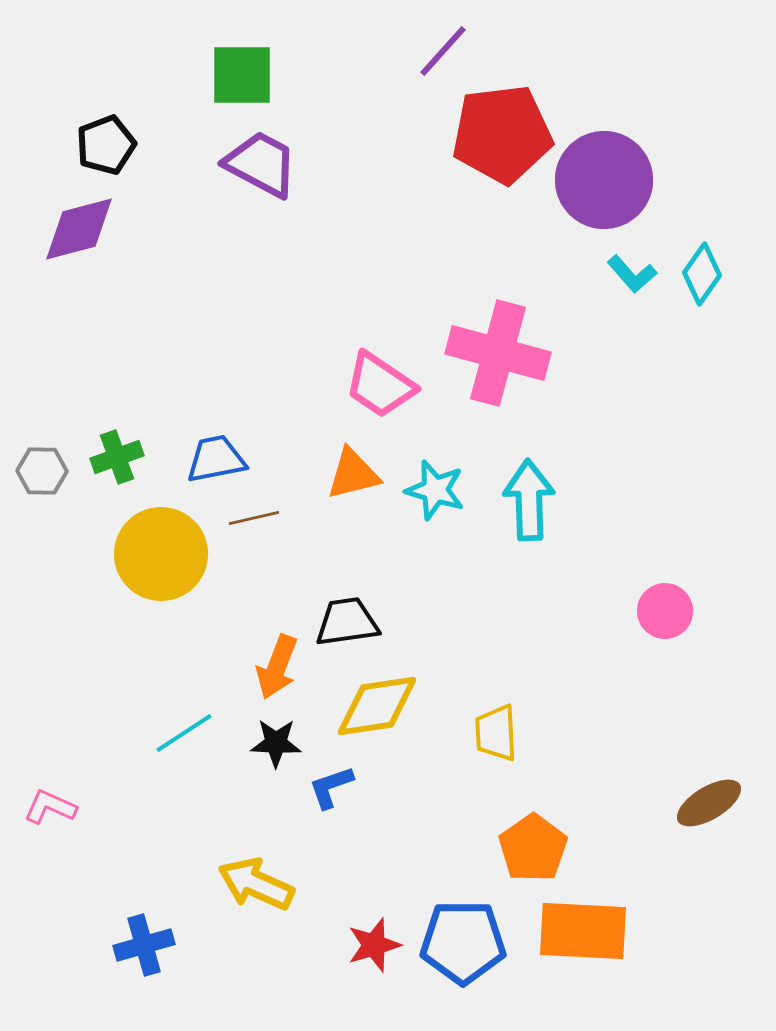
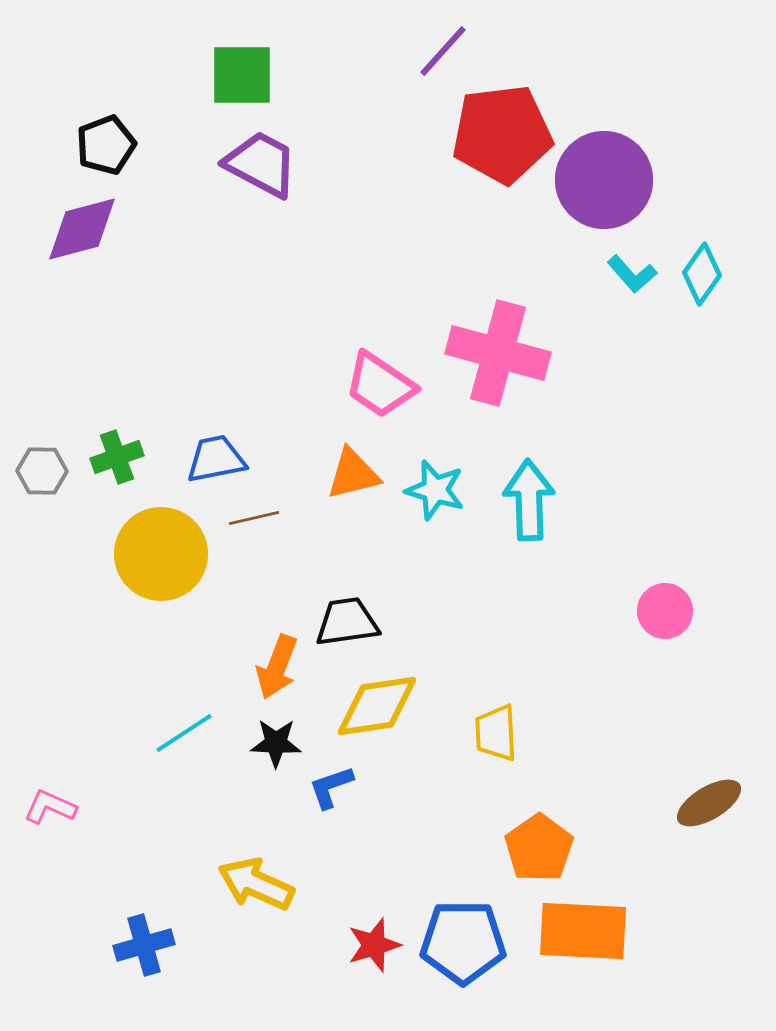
purple diamond: moved 3 px right
orange pentagon: moved 6 px right
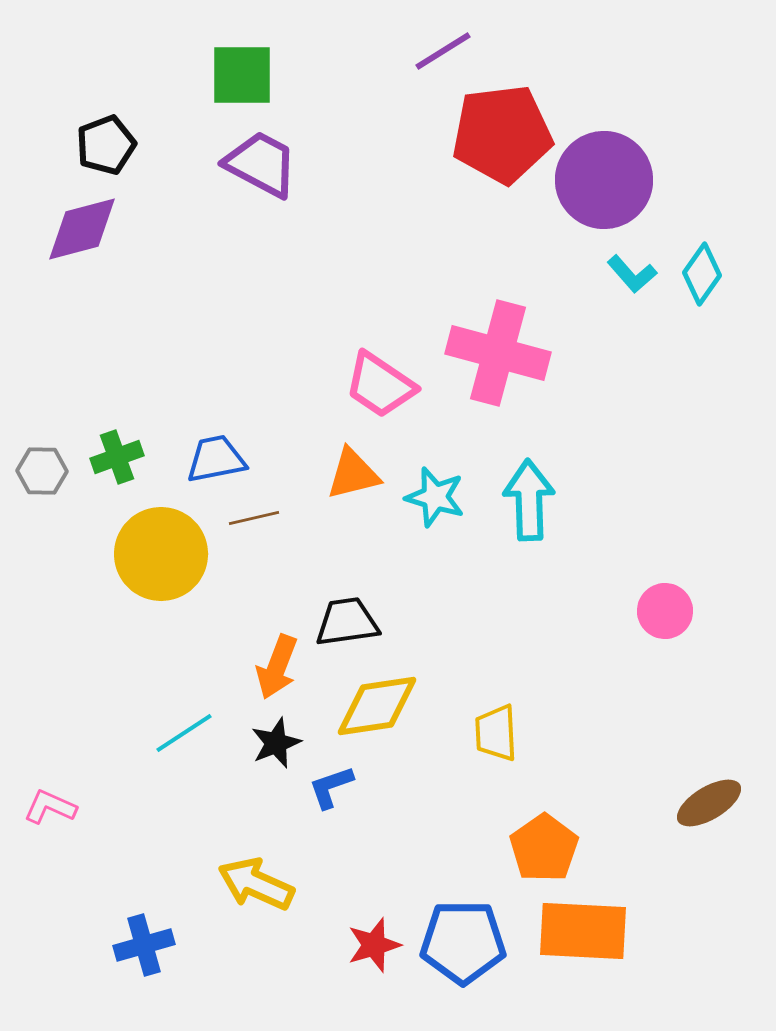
purple line: rotated 16 degrees clockwise
cyan star: moved 7 px down
black star: rotated 24 degrees counterclockwise
orange pentagon: moved 5 px right
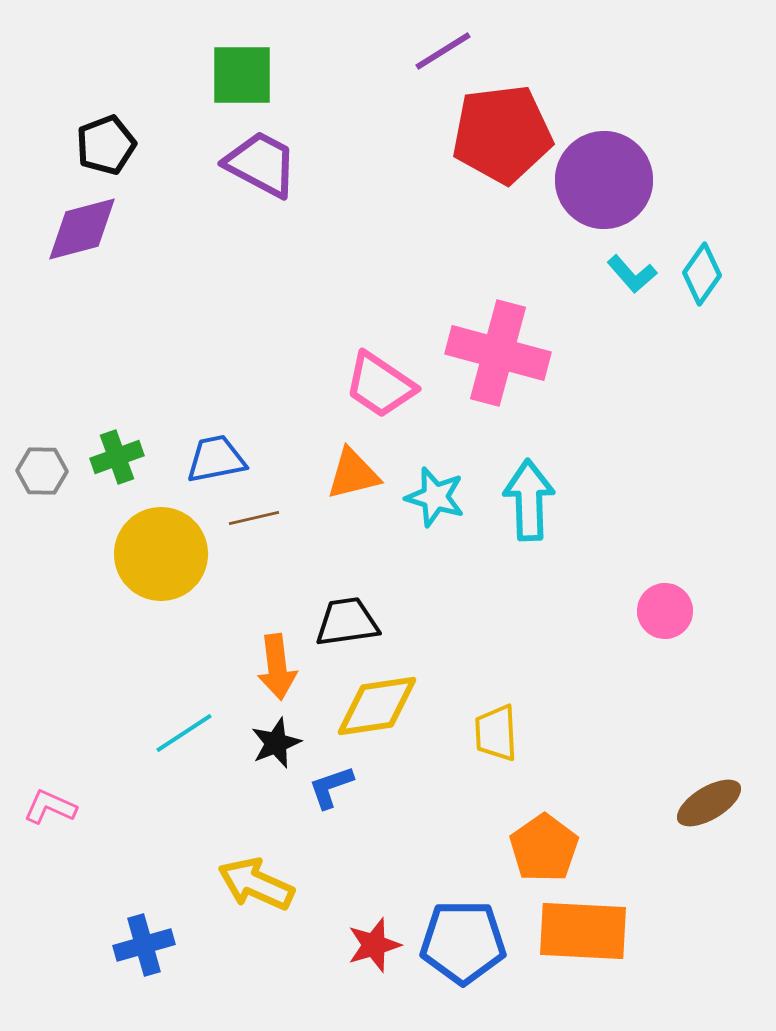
orange arrow: rotated 28 degrees counterclockwise
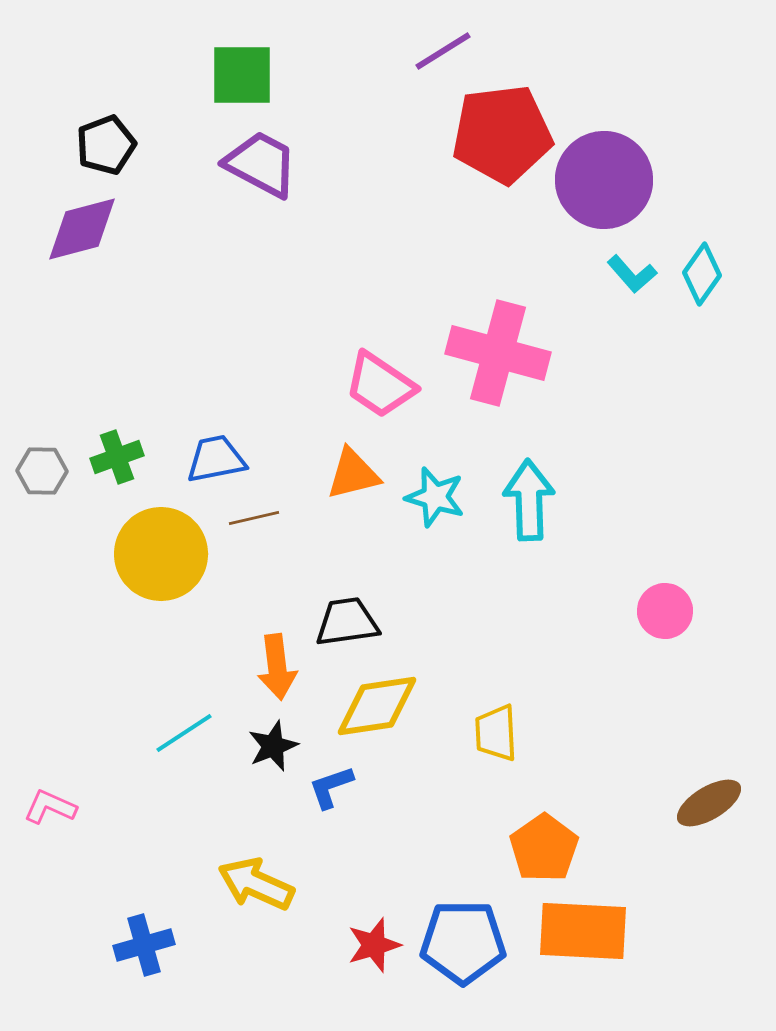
black star: moved 3 px left, 3 px down
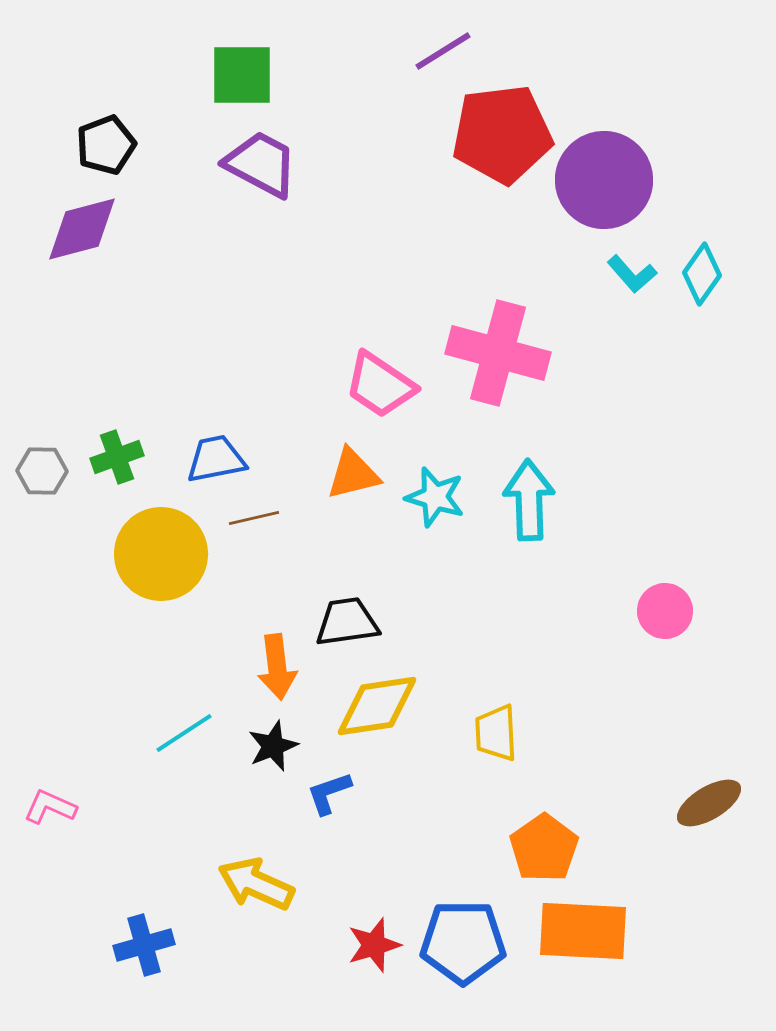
blue L-shape: moved 2 px left, 6 px down
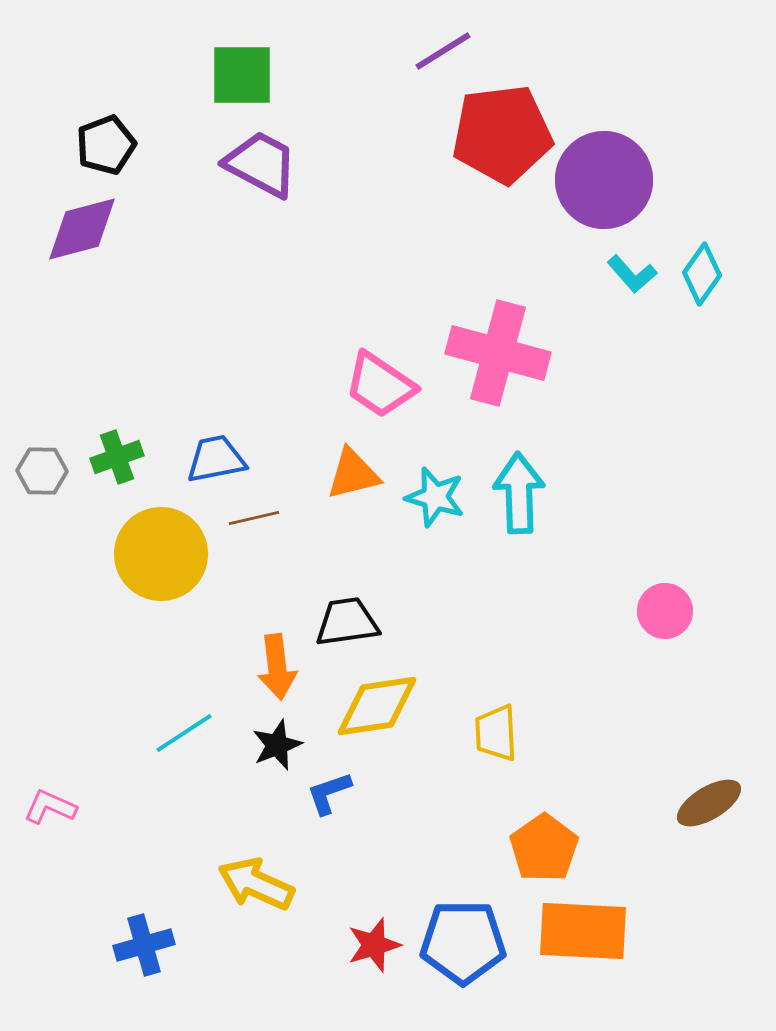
cyan arrow: moved 10 px left, 7 px up
black star: moved 4 px right, 1 px up
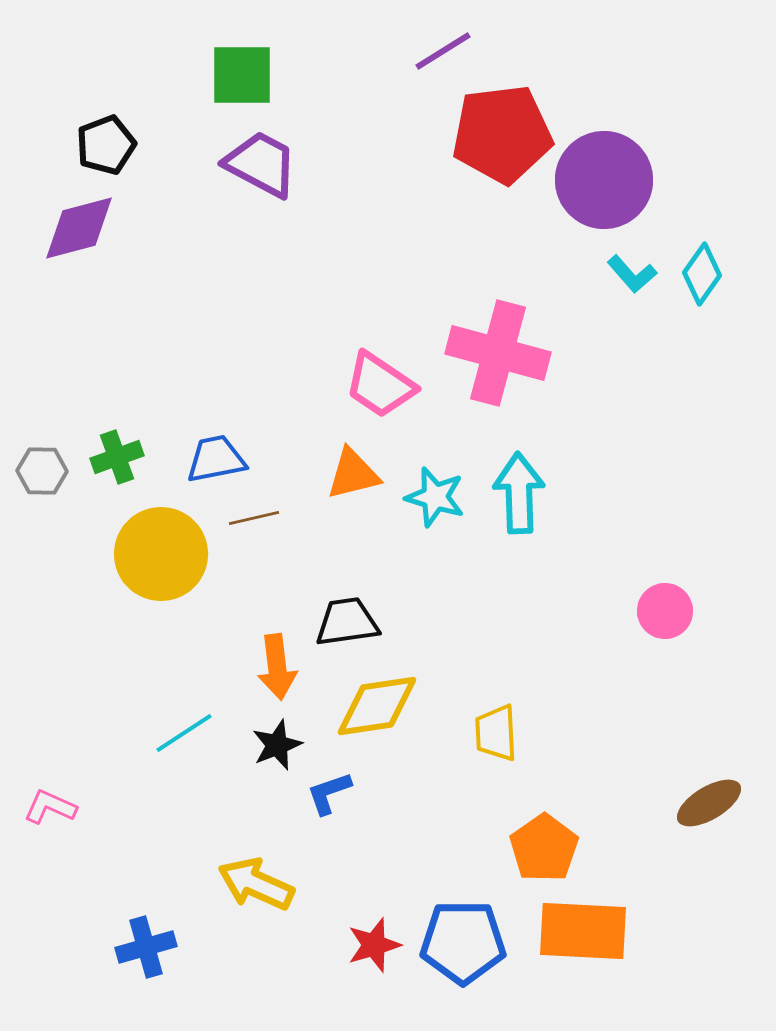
purple diamond: moved 3 px left, 1 px up
blue cross: moved 2 px right, 2 px down
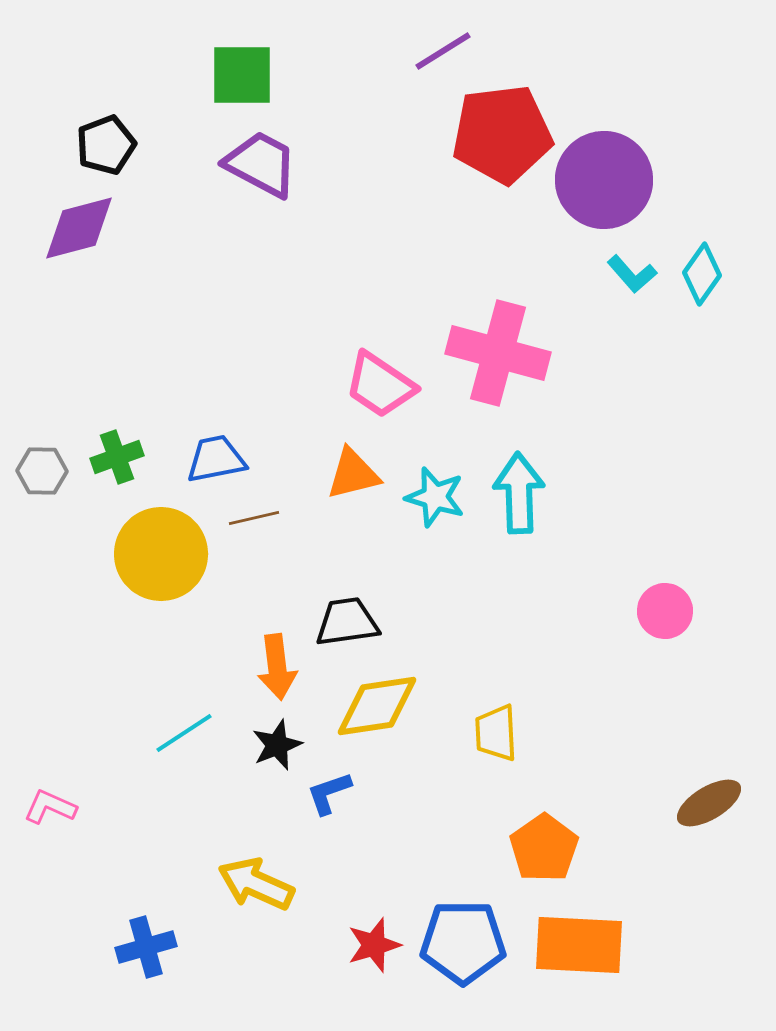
orange rectangle: moved 4 px left, 14 px down
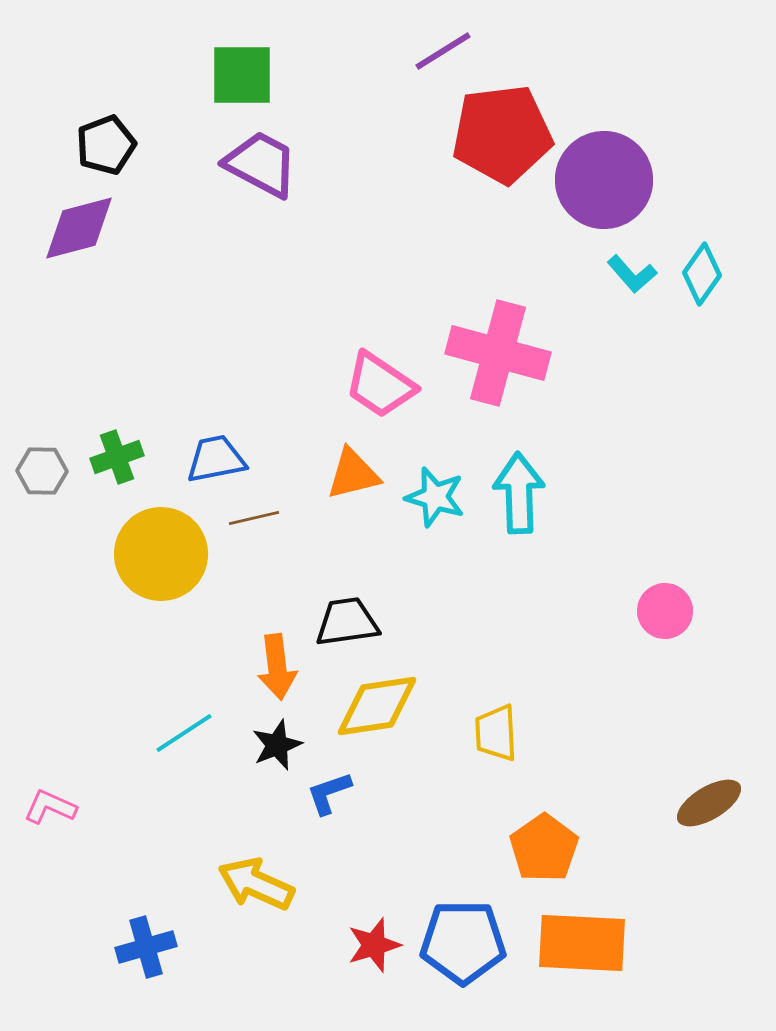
orange rectangle: moved 3 px right, 2 px up
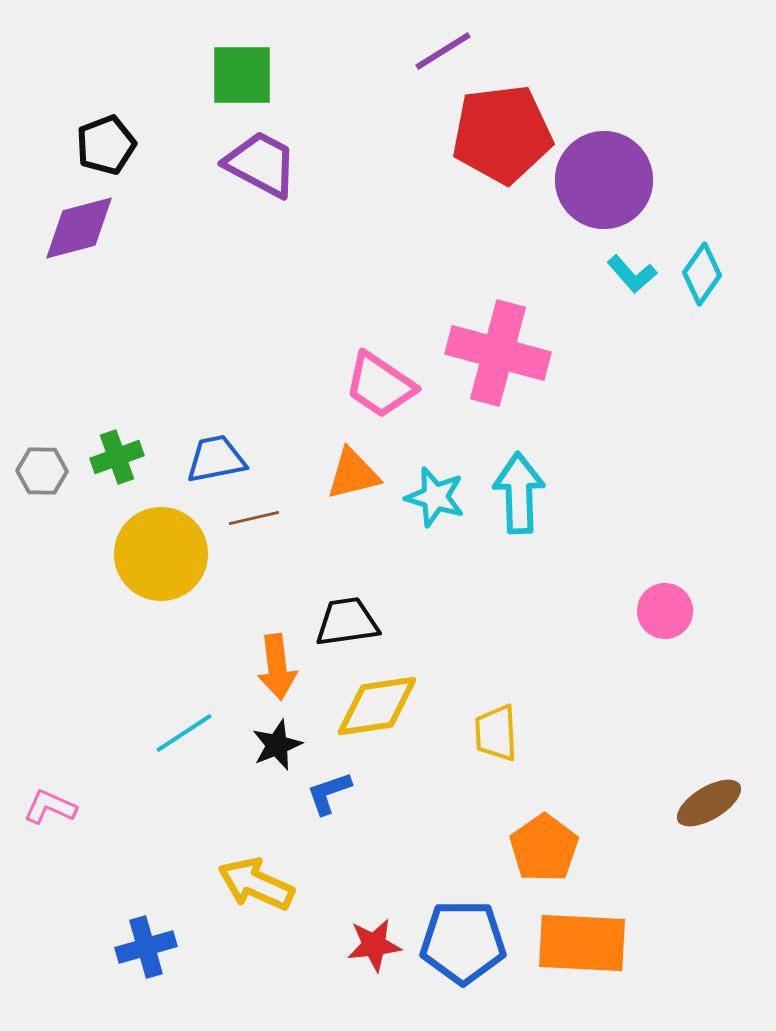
red star: rotated 10 degrees clockwise
